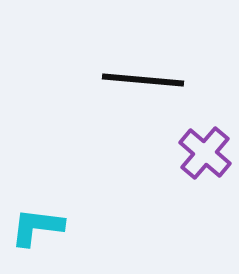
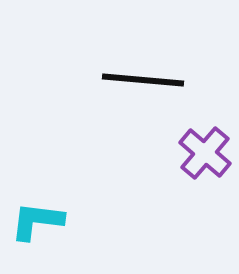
cyan L-shape: moved 6 px up
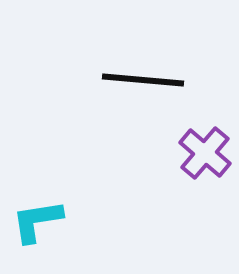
cyan L-shape: rotated 16 degrees counterclockwise
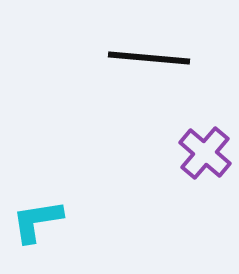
black line: moved 6 px right, 22 px up
